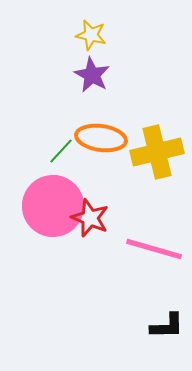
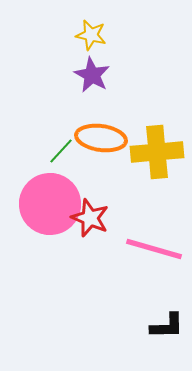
yellow cross: rotated 9 degrees clockwise
pink circle: moved 3 px left, 2 px up
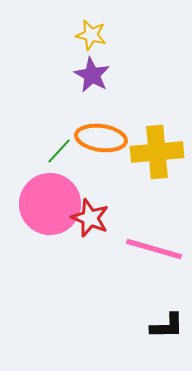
green line: moved 2 px left
